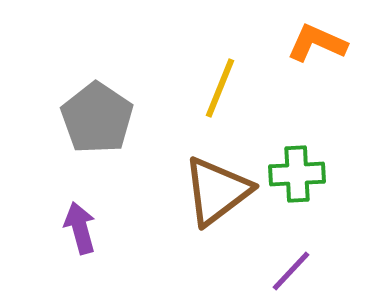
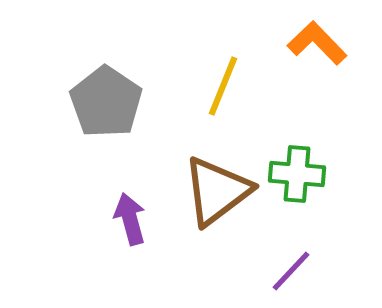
orange L-shape: rotated 22 degrees clockwise
yellow line: moved 3 px right, 2 px up
gray pentagon: moved 9 px right, 16 px up
green cross: rotated 8 degrees clockwise
purple arrow: moved 50 px right, 9 px up
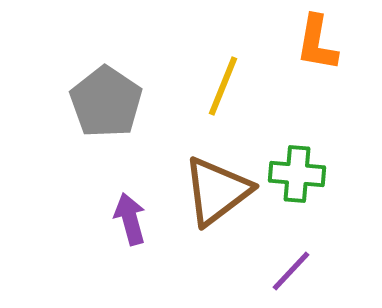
orange L-shape: rotated 126 degrees counterclockwise
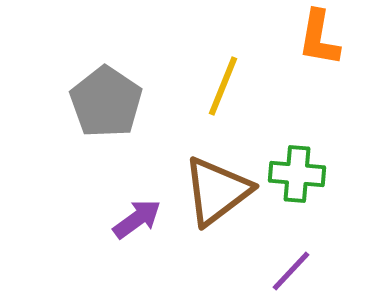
orange L-shape: moved 2 px right, 5 px up
purple arrow: moved 7 px right; rotated 69 degrees clockwise
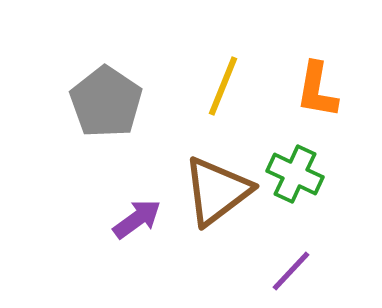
orange L-shape: moved 2 px left, 52 px down
green cross: moved 2 px left; rotated 20 degrees clockwise
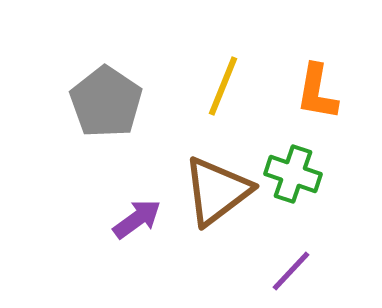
orange L-shape: moved 2 px down
green cross: moved 2 px left; rotated 6 degrees counterclockwise
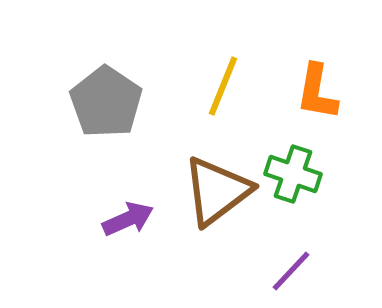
purple arrow: moved 9 px left; rotated 12 degrees clockwise
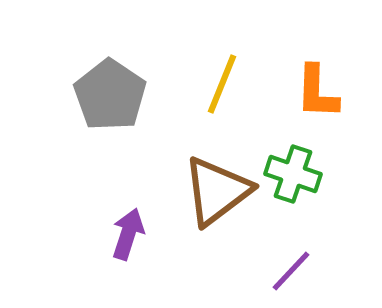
yellow line: moved 1 px left, 2 px up
orange L-shape: rotated 8 degrees counterclockwise
gray pentagon: moved 4 px right, 7 px up
purple arrow: moved 15 px down; rotated 48 degrees counterclockwise
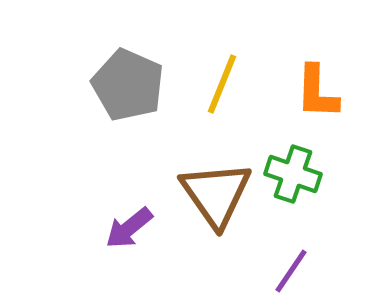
gray pentagon: moved 18 px right, 10 px up; rotated 10 degrees counterclockwise
brown triangle: moved 1 px left, 3 px down; rotated 28 degrees counterclockwise
purple arrow: moved 1 px right, 6 px up; rotated 147 degrees counterclockwise
purple line: rotated 9 degrees counterclockwise
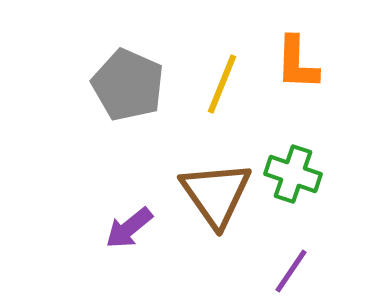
orange L-shape: moved 20 px left, 29 px up
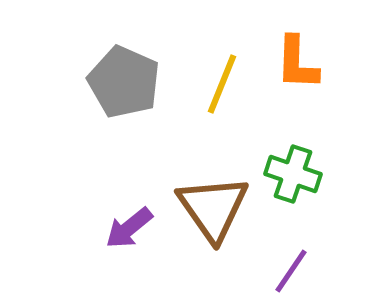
gray pentagon: moved 4 px left, 3 px up
brown triangle: moved 3 px left, 14 px down
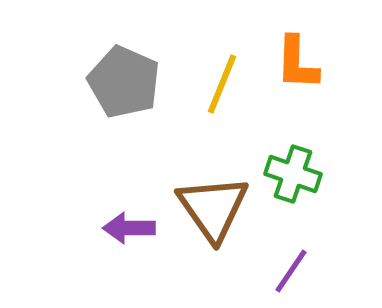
purple arrow: rotated 39 degrees clockwise
